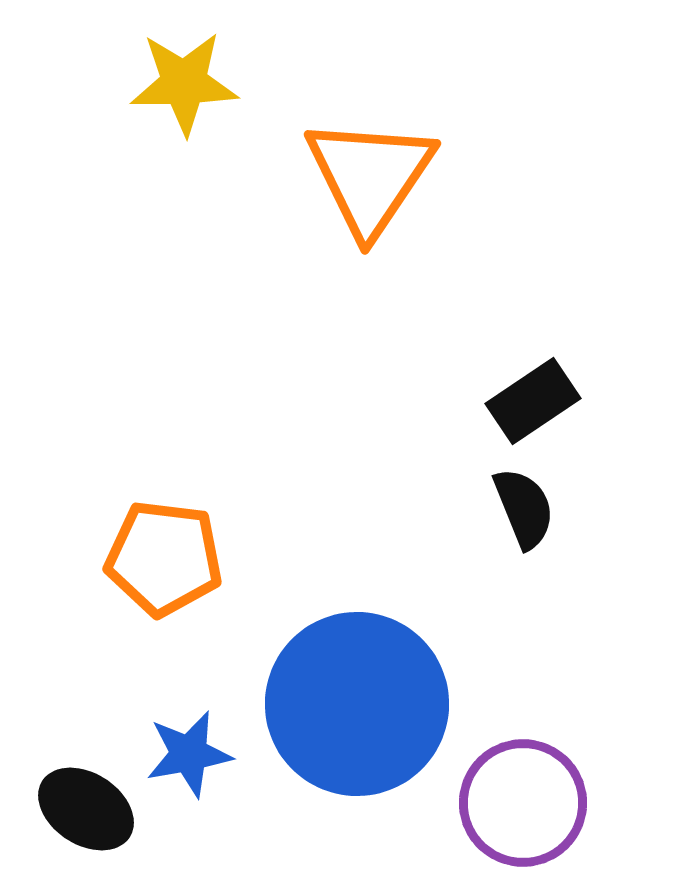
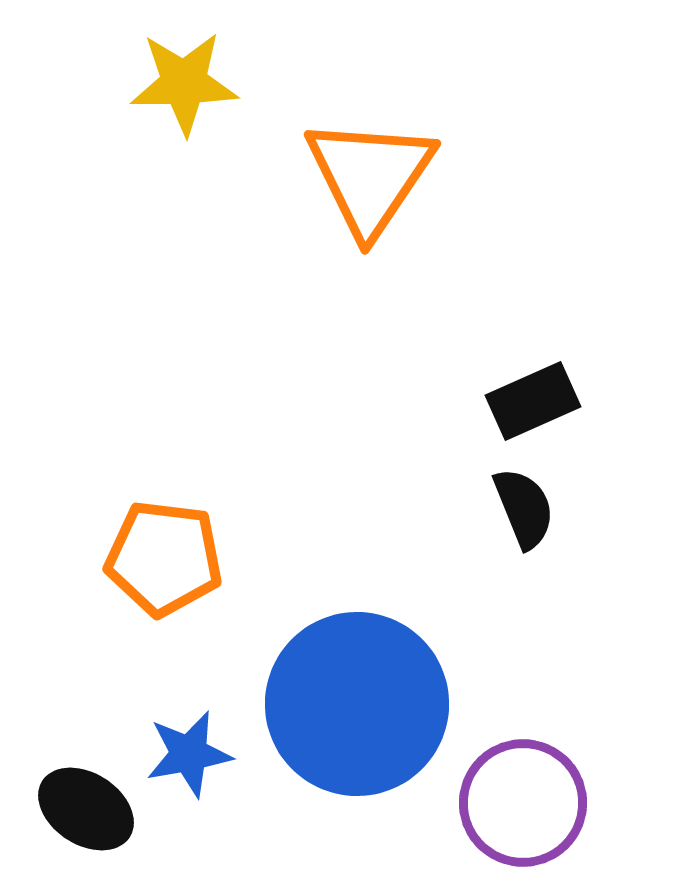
black rectangle: rotated 10 degrees clockwise
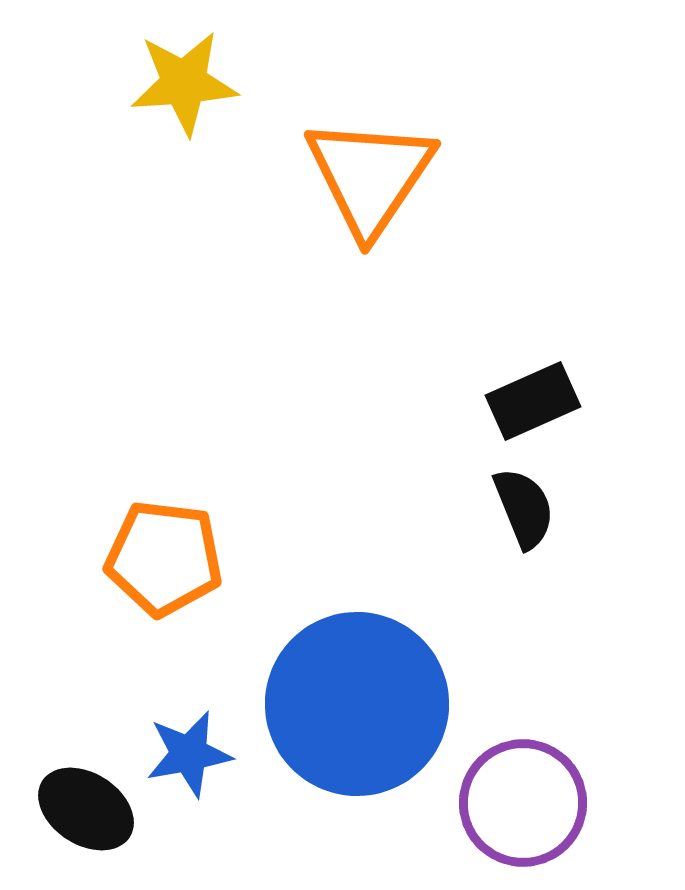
yellow star: rotated 3 degrees counterclockwise
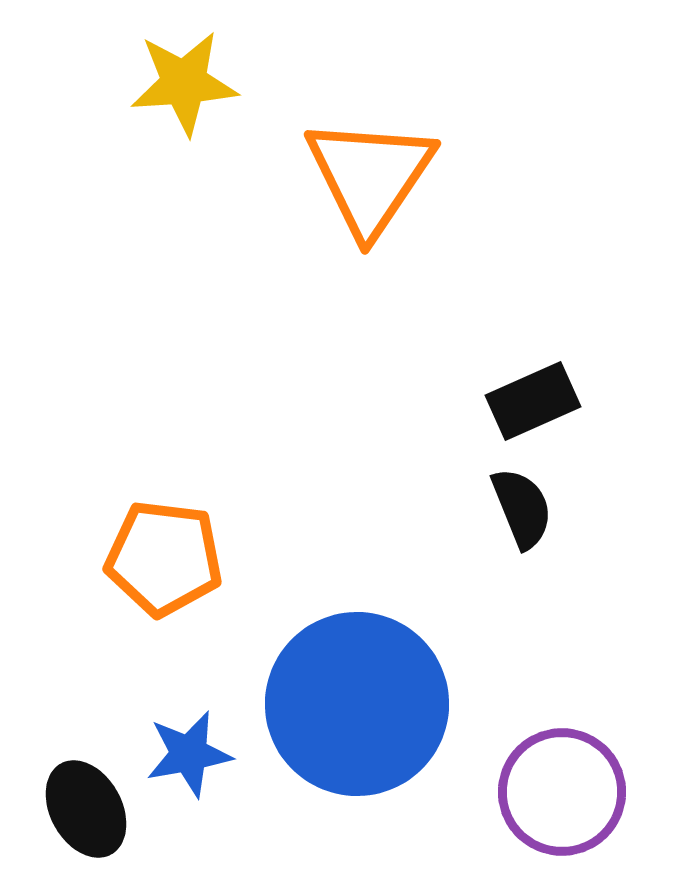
black semicircle: moved 2 px left
purple circle: moved 39 px right, 11 px up
black ellipse: rotated 28 degrees clockwise
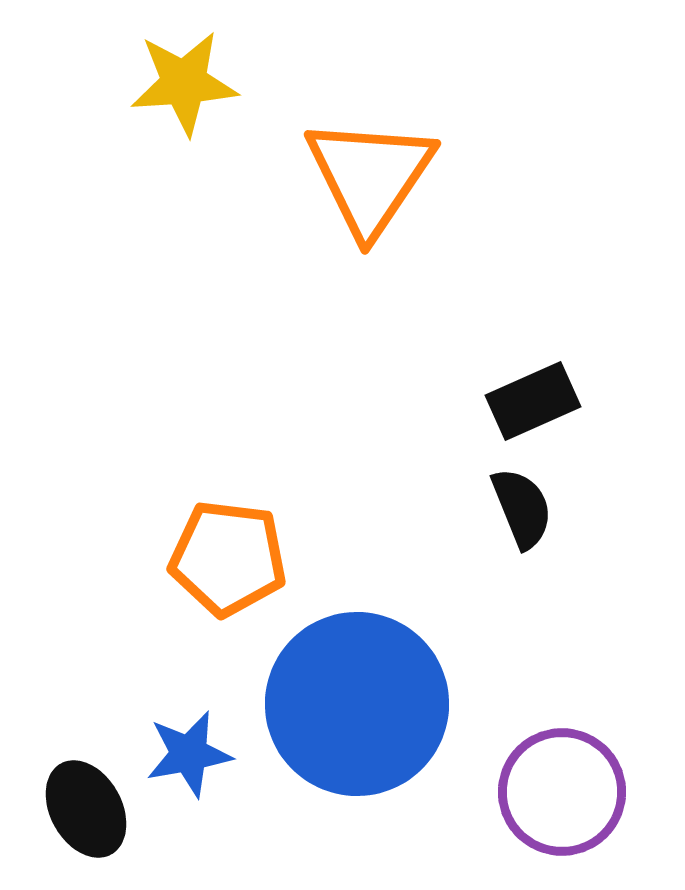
orange pentagon: moved 64 px right
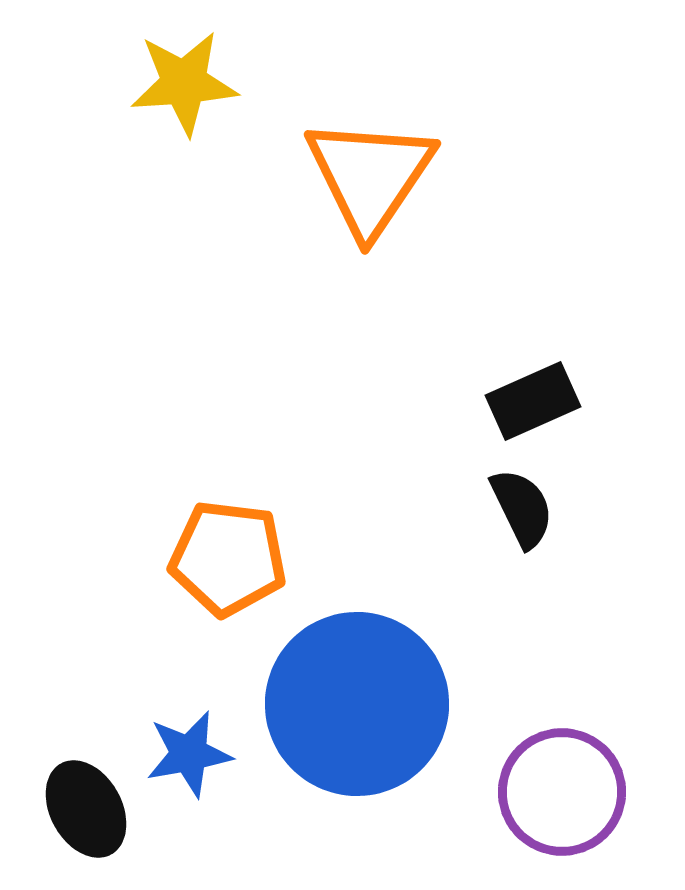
black semicircle: rotated 4 degrees counterclockwise
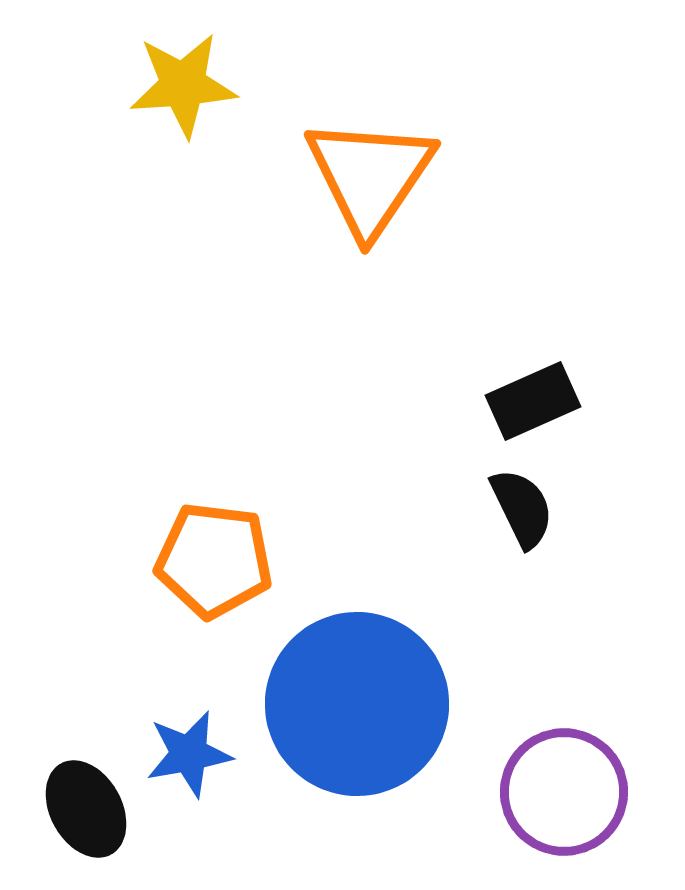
yellow star: moved 1 px left, 2 px down
orange pentagon: moved 14 px left, 2 px down
purple circle: moved 2 px right
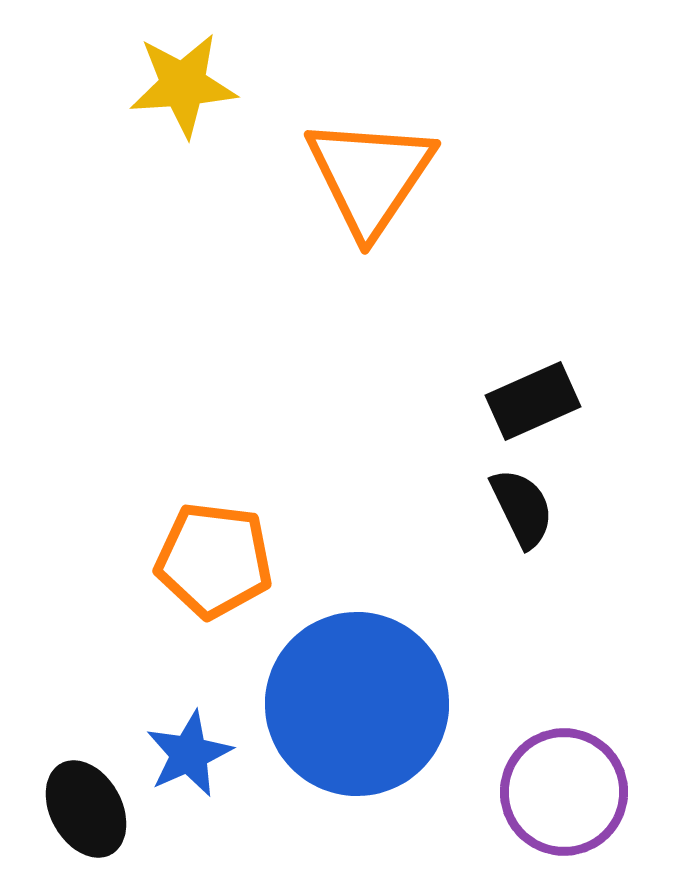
blue star: rotated 14 degrees counterclockwise
